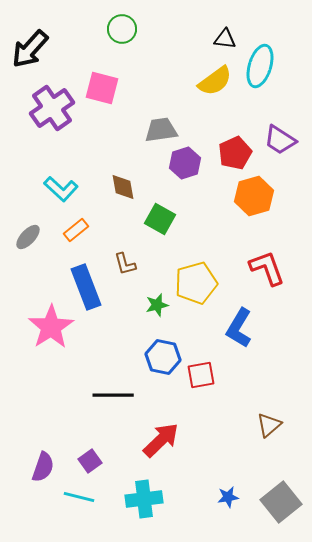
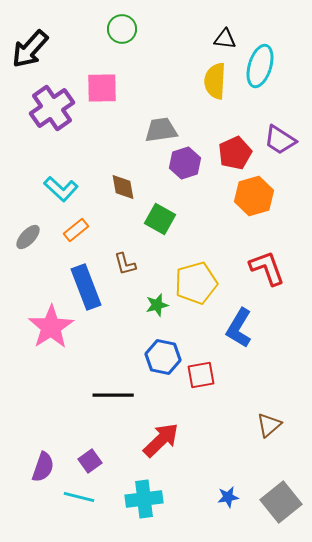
yellow semicircle: rotated 129 degrees clockwise
pink square: rotated 16 degrees counterclockwise
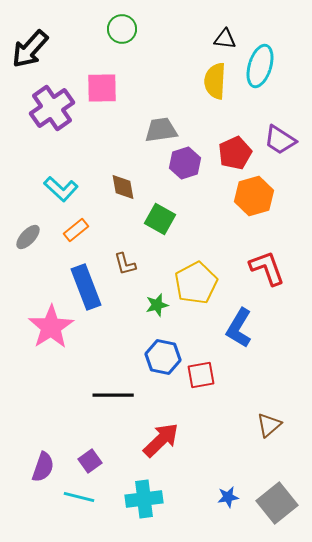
yellow pentagon: rotated 12 degrees counterclockwise
gray square: moved 4 px left, 1 px down
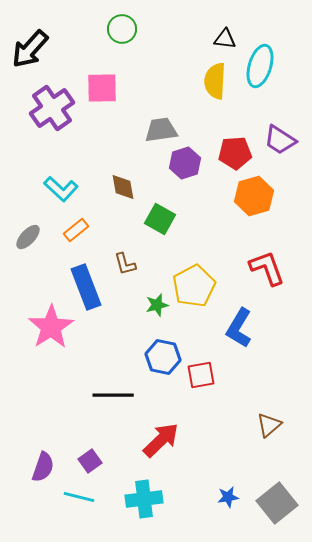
red pentagon: rotated 20 degrees clockwise
yellow pentagon: moved 2 px left, 3 px down
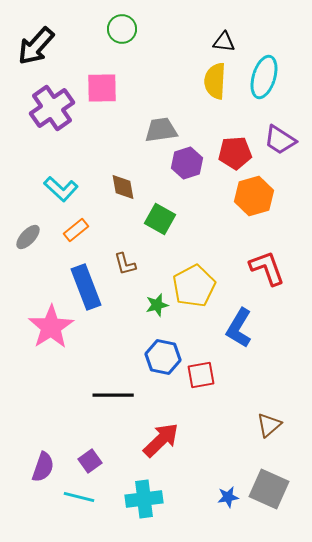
black triangle: moved 1 px left, 3 px down
black arrow: moved 6 px right, 3 px up
cyan ellipse: moved 4 px right, 11 px down
purple hexagon: moved 2 px right
gray square: moved 8 px left, 14 px up; rotated 27 degrees counterclockwise
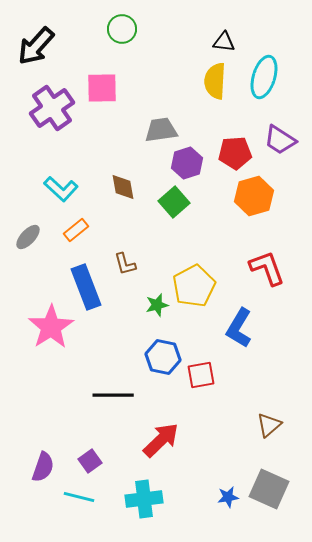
green square: moved 14 px right, 17 px up; rotated 20 degrees clockwise
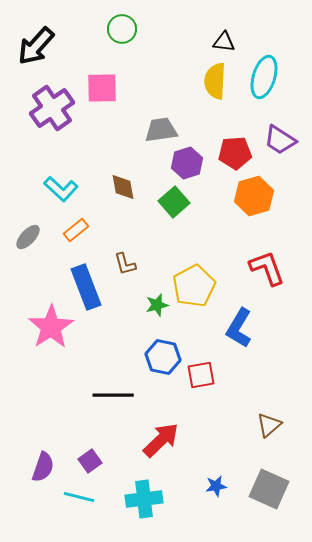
blue star: moved 12 px left, 11 px up
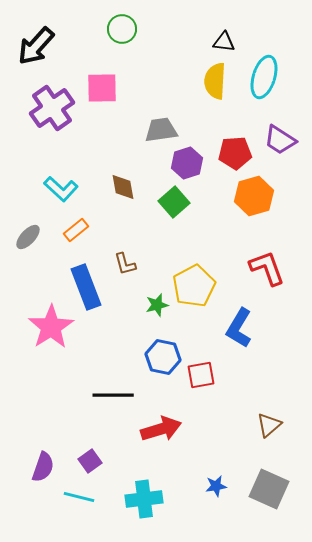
red arrow: moved 11 px up; rotated 27 degrees clockwise
